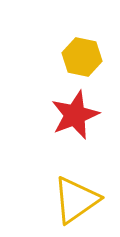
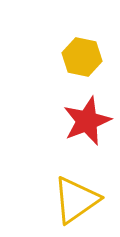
red star: moved 12 px right, 6 px down
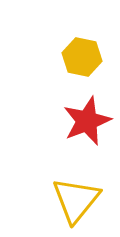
yellow triangle: rotated 16 degrees counterclockwise
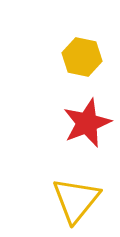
red star: moved 2 px down
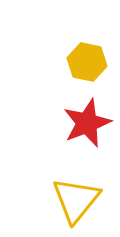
yellow hexagon: moved 5 px right, 5 px down
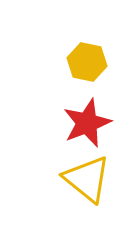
yellow triangle: moved 11 px right, 21 px up; rotated 30 degrees counterclockwise
